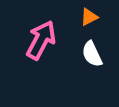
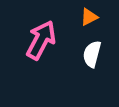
white semicircle: rotated 40 degrees clockwise
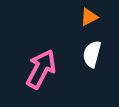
pink arrow: moved 29 px down
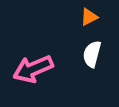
pink arrow: moved 8 px left; rotated 141 degrees counterclockwise
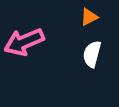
pink arrow: moved 9 px left, 27 px up
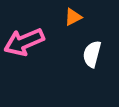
orange triangle: moved 16 px left
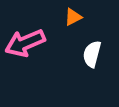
pink arrow: moved 1 px right, 1 px down
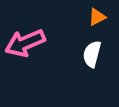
orange triangle: moved 24 px right
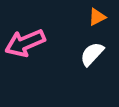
white semicircle: rotated 28 degrees clockwise
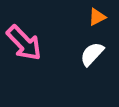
pink arrow: moved 1 px left; rotated 111 degrees counterclockwise
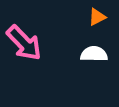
white semicircle: moved 2 px right; rotated 48 degrees clockwise
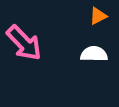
orange triangle: moved 1 px right, 1 px up
